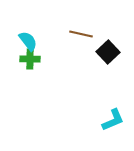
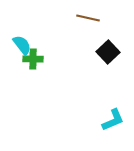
brown line: moved 7 px right, 16 px up
cyan semicircle: moved 6 px left, 4 px down
green cross: moved 3 px right
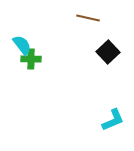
green cross: moved 2 px left
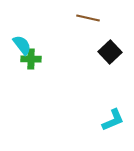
black square: moved 2 px right
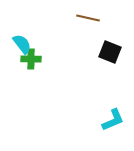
cyan semicircle: moved 1 px up
black square: rotated 25 degrees counterclockwise
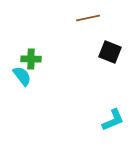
brown line: rotated 25 degrees counterclockwise
cyan semicircle: moved 32 px down
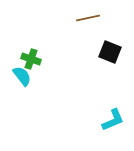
green cross: rotated 18 degrees clockwise
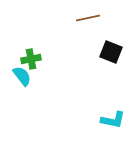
black square: moved 1 px right
green cross: rotated 30 degrees counterclockwise
cyan L-shape: rotated 35 degrees clockwise
